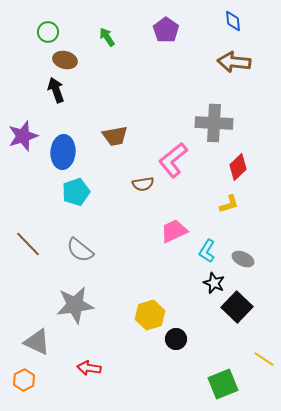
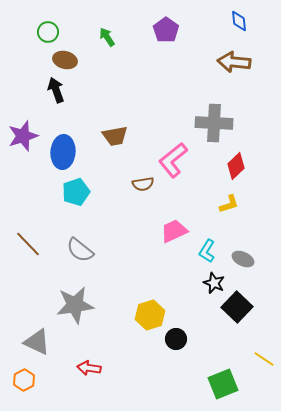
blue diamond: moved 6 px right
red diamond: moved 2 px left, 1 px up
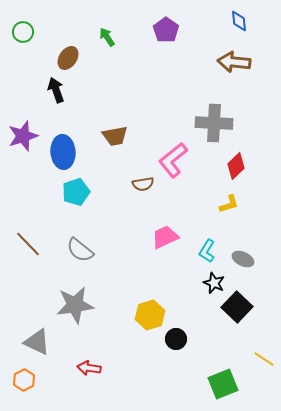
green circle: moved 25 px left
brown ellipse: moved 3 px right, 2 px up; rotated 70 degrees counterclockwise
blue ellipse: rotated 8 degrees counterclockwise
pink trapezoid: moved 9 px left, 6 px down
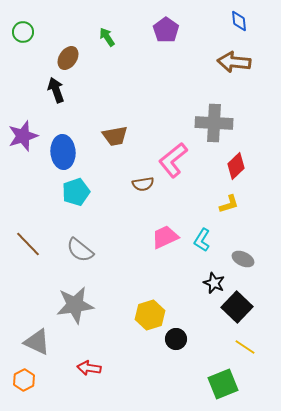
cyan L-shape: moved 5 px left, 11 px up
yellow line: moved 19 px left, 12 px up
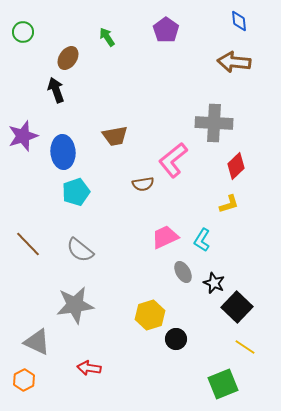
gray ellipse: moved 60 px left, 13 px down; rotated 35 degrees clockwise
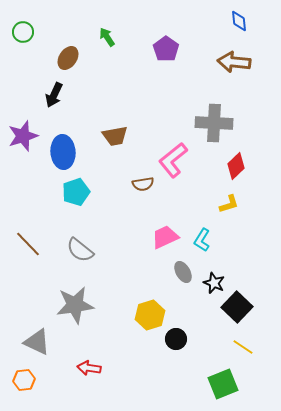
purple pentagon: moved 19 px down
black arrow: moved 2 px left, 5 px down; rotated 135 degrees counterclockwise
yellow line: moved 2 px left
orange hexagon: rotated 20 degrees clockwise
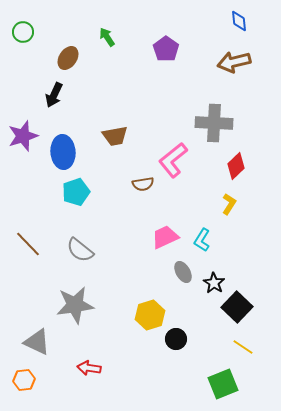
brown arrow: rotated 20 degrees counterclockwise
yellow L-shape: rotated 40 degrees counterclockwise
black star: rotated 10 degrees clockwise
